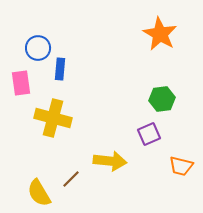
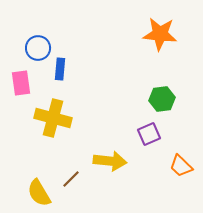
orange star: rotated 24 degrees counterclockwise
orange trapezoid: rotated 30 degrees clockwise
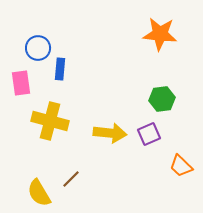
yellow cross: moved 3 px left, 3 px down
yellow arrow: moved 28 px up
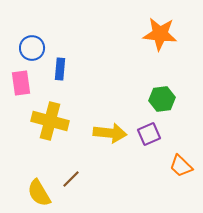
blue circle: moved 6 px left
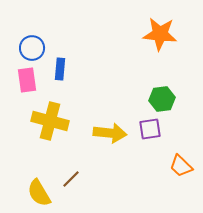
pink rectangle: moved 6 px right, 3 px up
purple square: moved 1 px right, 5 px up; rotated 15 degrees clockwise
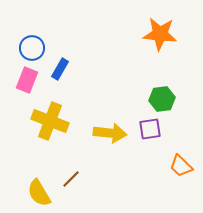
blue rectangle: rotated 25 degrees clockwise
pink rectangle: rotated 30 degrees clockwise
yellow cross: rotated 6 degrees clockwise
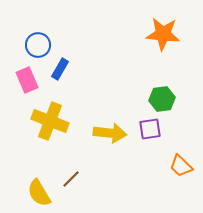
orange star: moved 3 px right
blue circle: moved 6 px right, 3 px up
pink rectangle: rotated 45 degrees counterclockwise
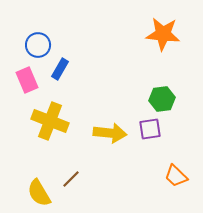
orange trapezoid: moved 5 px left, 10 px down
